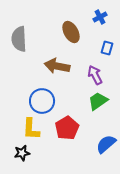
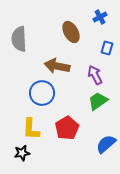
blue circle: moved 8 px up
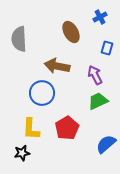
green trapezoid: rotated 10 degrees clockwise
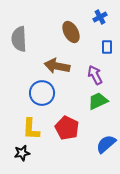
blue rectangle: moved 1 px up; rotated 16 degrees counterclockwise
red pentagon: rotated 15 degrees counterclockwise
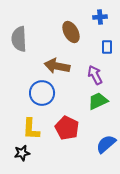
blue cross: rotated 24 degrees clockwise
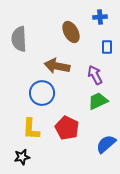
black star: moved 4 px down
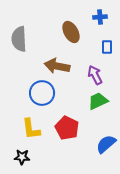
yellow L-shape: rotated 10 degrees counterclockwise
black star: rotated 14 degrees clockwise
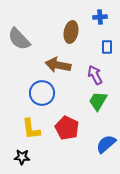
brown ellipse: rotated 40 degrees clockwise
gray semicircle: rotated 40 degrees counterclockwise
brown arrow: moved 1 px right, 1 px up
green trapezoid: rotated 35 degrees counterclockwise
